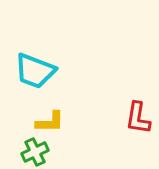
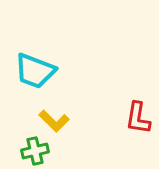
yellow L-shape: moved 4 px right, 1 px up; rotated 44 degrees clockwise
green cross: moved 1 px up; rotated 12 degrees clockwise
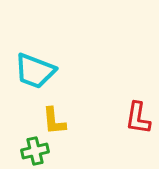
yellow L-shape: rotated 40 degrees clockwise
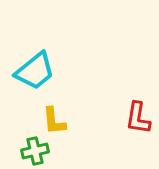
cyan trapezoid: rotated 60 degrees counterclockwise
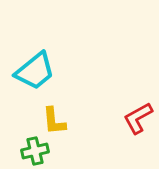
red L-shape: rotated 52 degrees clockwise
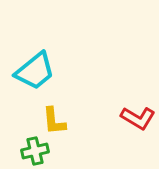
red L-shape: rotated 120 degrees counterclockwise
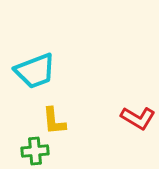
cyan trapezoid: rotated 18 degrees clockwise
green cross: rotated 8 degrees clockwise
